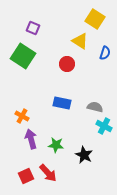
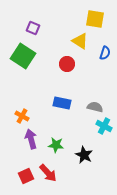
yellow square: rotated 24 degrees counterclockwise
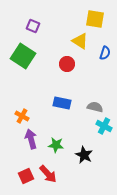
purple square: moved 2 px up
red arrow: moved 1 px down
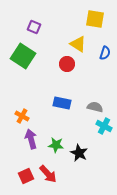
purple square: moved 1 px right, 1 px down
yellow triangle: moved 2 px left, 3 px down
black star: moved 5 px left, 2 px up
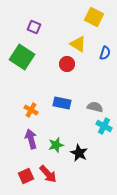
yellow square: moved 1 px left, 2 px up; rotated 18 degrees clockwise
green square: moved 1 px left, 1 px down
orange cross: moved 9 px right, 6 px up
green star: rotated 21 degrees counterclockwise
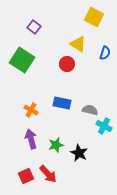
purple square: rotated 16 degrees clockwise
green square: moved 3 px down
gray semicircle: moved 5 px left, 3 px down
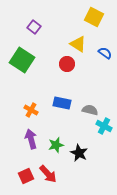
blue semicircle: rotated 72 degrees counterclockwise
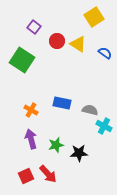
yellow square: rotated 30 degrees clockwise
red circle: moved 10 px left, 23 px up
black star: rotated 30 degrees counterclockwise
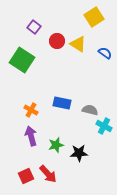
purple arrow: moved 3 px up
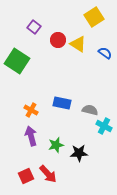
red circle: moved 1 px right, 1 px up
green square: moved 5 px left, 1 px down
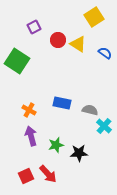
purple square: rotated 24 degrees clockwise
orange cross: moved 2 px left
cyan cross: rotated 14 degrees clockwise
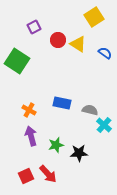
cyan cross: moved 1 px up
